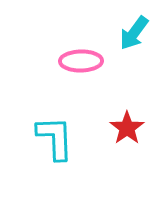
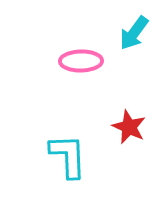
red star: moved 2 px right, 1 px up; rotated 12 degrees counterclockwise
cyan L-shape: moved 13 px right, 18 px down
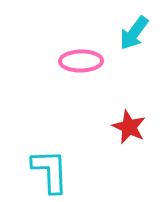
cyan L-shape: moved 18 px left, 15 px down
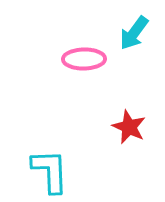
pink ellipse: moved 3 px right, 2 px up
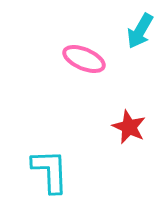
cyan arrow: moved 6 px right, 2 px up; rotated 6 degrees counterclockwise
pink ellipse: rotated 24 degrees clockwise
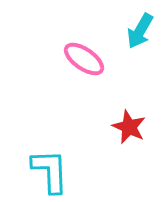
pink ellipse: rotated 12 degrees clockwise
